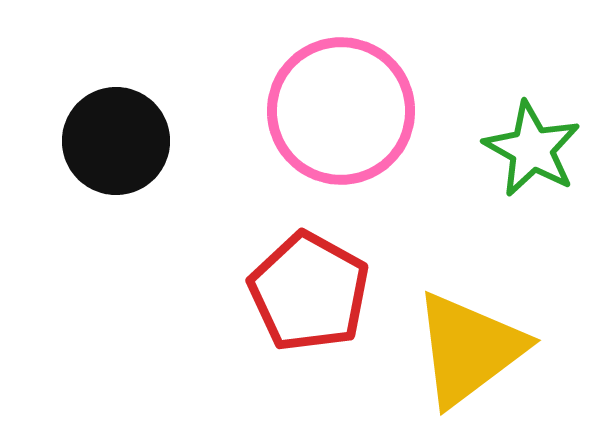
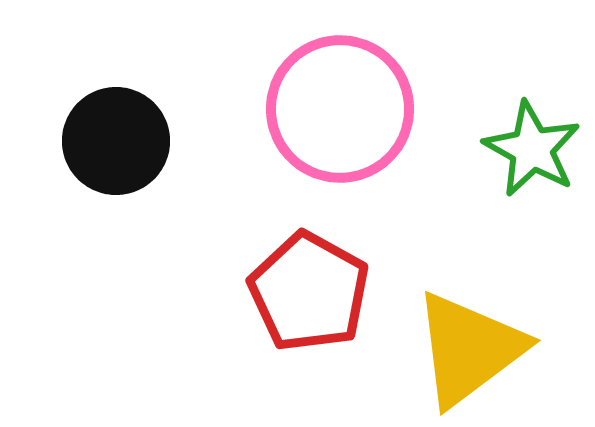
pink circle: moved 1 px left, 2 px up
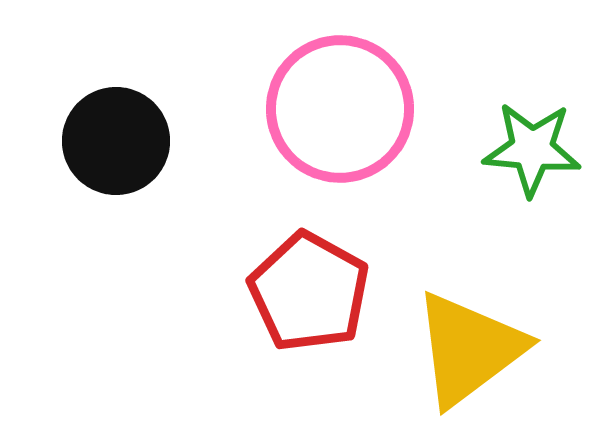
green star: rotated 24 degrees counterclockwise
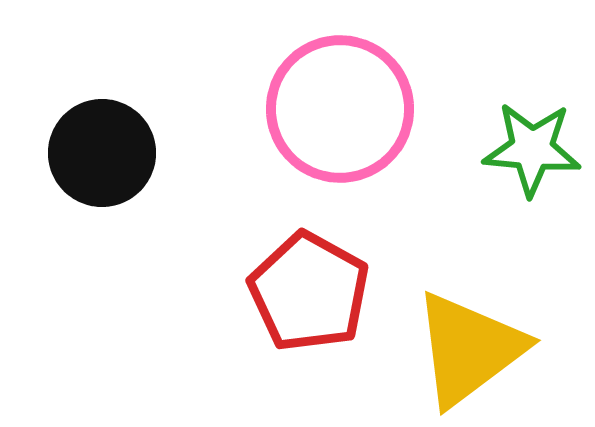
black circle: moved 14 px left, 12 px down
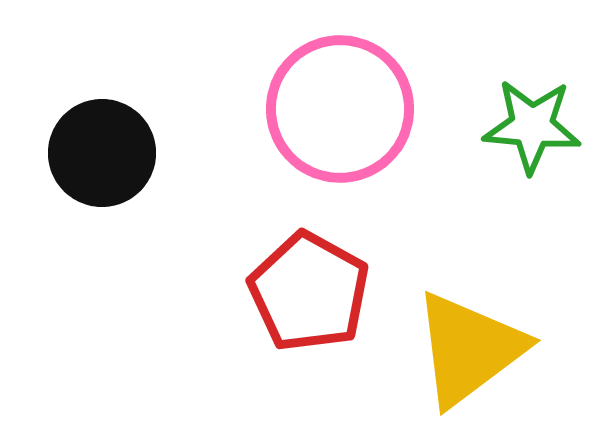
green star: moved 23 px up
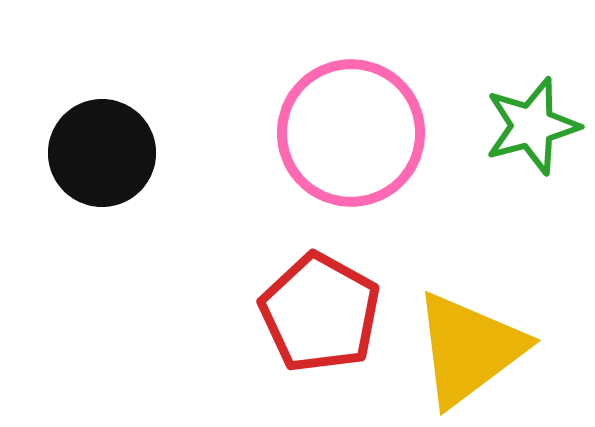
pink circle: moved 11 px right, 24 px down
green star: rotated 20 degrees counterclockwise
red pentagon: moved 11 px right, 21 px down
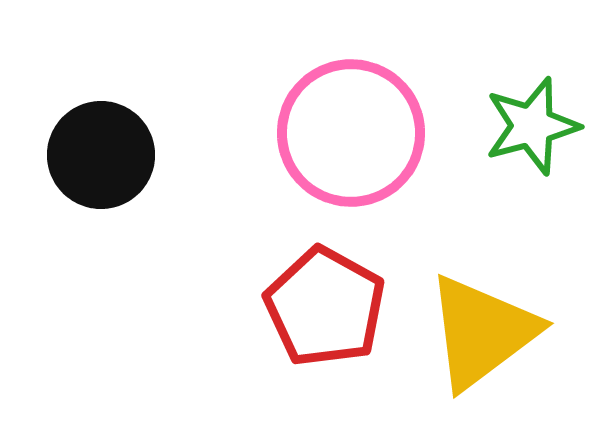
black circle: moved 1 px left, 2 px down
red pentagon: moved 5 px right, 6 px up
yellow triangle: moved 13 px right, 17 px up
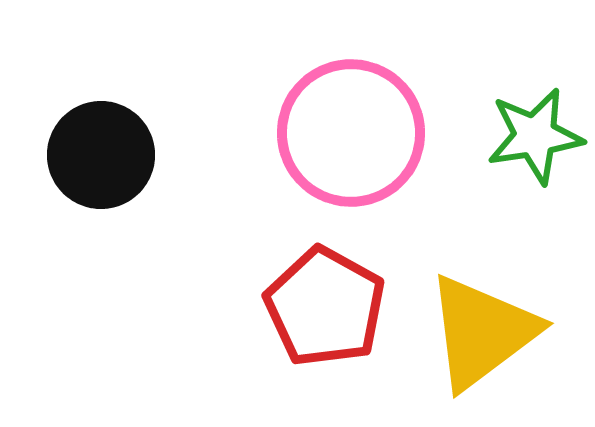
green star: moved 3 px right, 10 px down; rotated 6 degrees clockwise
